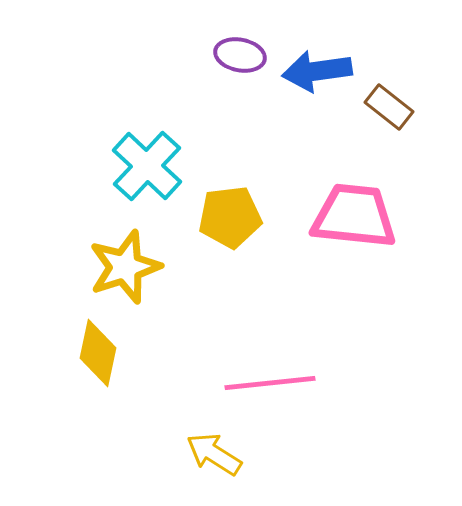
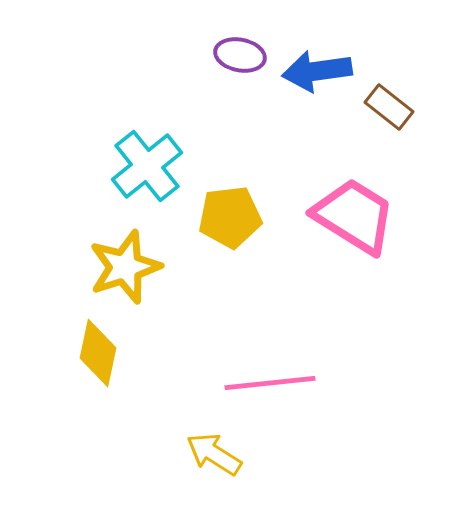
cyan cross: rotated 8 degrees clockwise
pink trapezoid: rotated 26 degrees clockwise
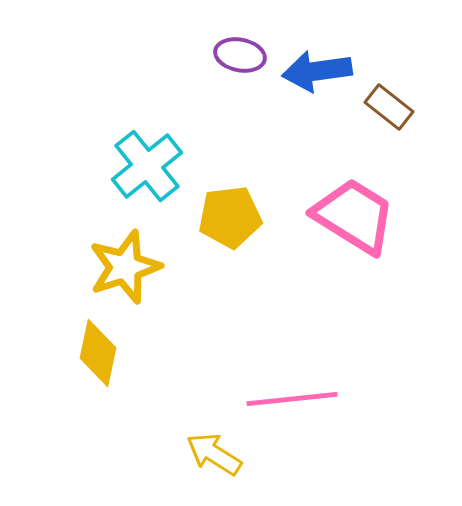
pink line: moved 22 px right, 16 px down
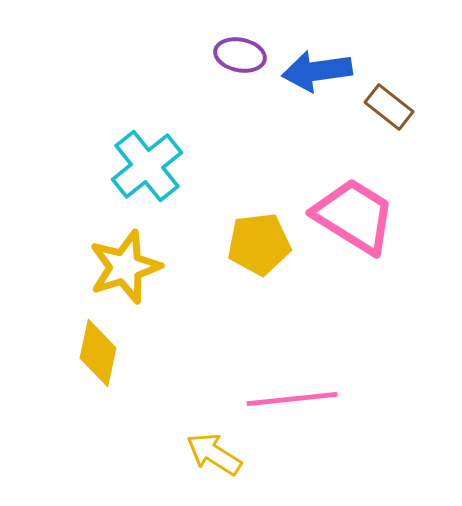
yellow pentagon: moved 29 px right, 27 px down
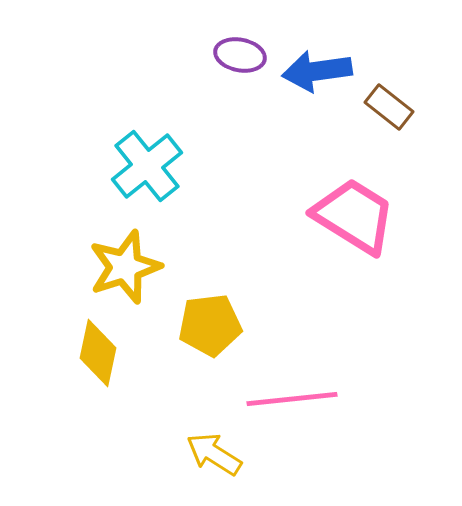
yellow pentagon: moved 49 px left, 81 px down
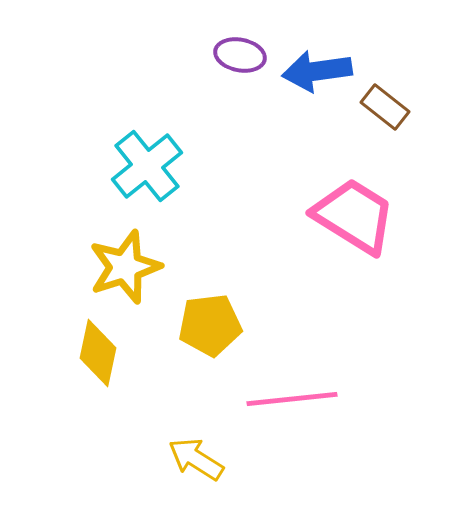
brown rectangle: moved 4 px left
yellow arrow: moved 18 px left, 5 px down
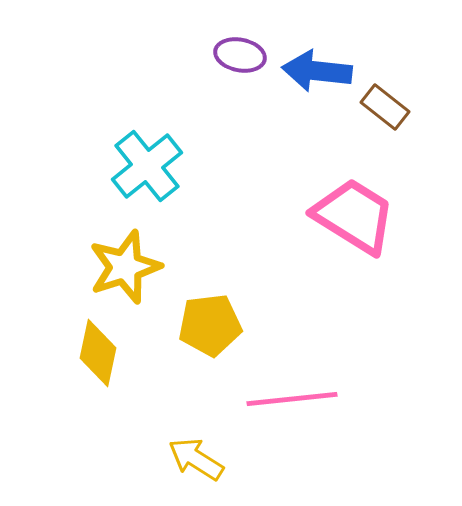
blue arrow: rotated 14 degrees clockwise
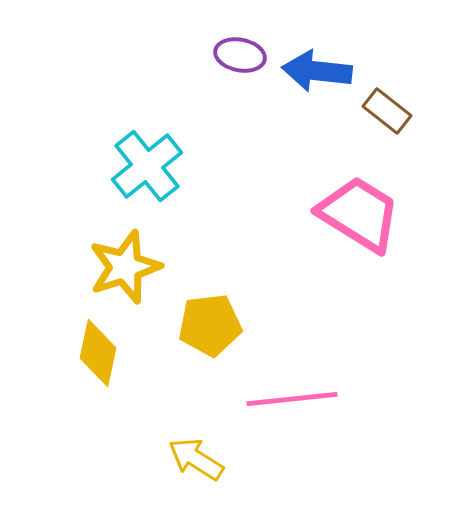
brown rectangle: moved 2 px right, 4 px down
pink trapezoid: moved 5 px right, 2 px up
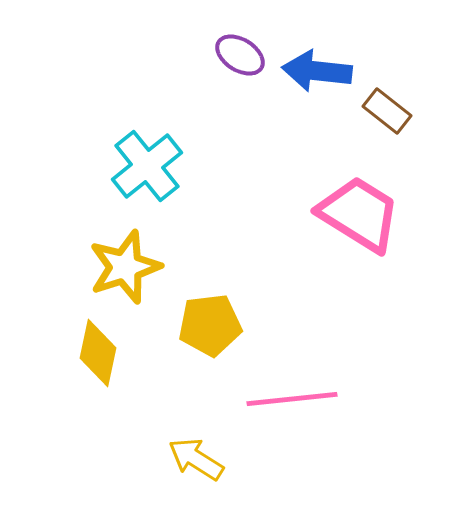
purple ellipse: rotated 21 degrees clockwise
